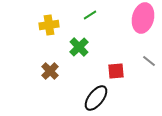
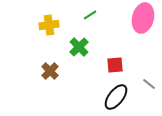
gray line: moved 23 px down
red square: moved 1 px left, 6 px up
black ellipse: moved 20 px right, 1 px up
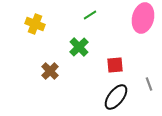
yellow cross: moved 14 px left, 1 px up; rotated 30 degrees clockwise
gray line: rotated 32 degrees clockwise
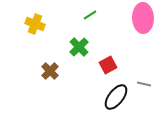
pink ellipse: rotated 16 degrees counterclockwise
red square: moved 7 px left; rotated 24 degrees counterclockwise
gray line: moved 5 px left; rotated 56 degrees counterclockwise
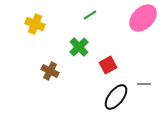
pink ellipse: rotated 48 degrees clockwise
brown cross: rotated 18 degrees counterclockwise
gray line: rotated 16 degrees counterclockwise
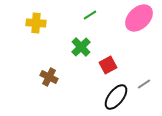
pink ellipse: moved 4 px left
yellow cross: moved 1 px right, 1 px up; rotated 18 degrees counterclockwise
green cross: moved 2 px right
brown cross: moved 1 px left, 6 px down
gray line: rotated 32 degrees counterclockwise
